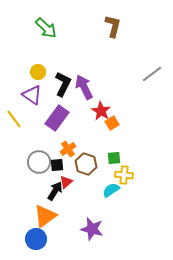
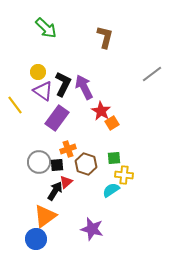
brown L-shape: moved 8 px left, 11 px down
purple triangle: moved 11 px right, 4 px up
yellow line: moved 1 px right, 14 px up
orange cross: rotated 14 degrees clockwise
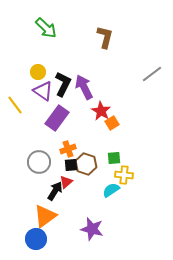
black square: moved 14 px right
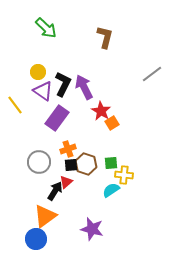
green square: moved 3 px left, 5 px down
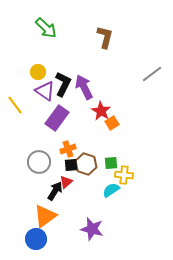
purple triangle: moved 2 px right
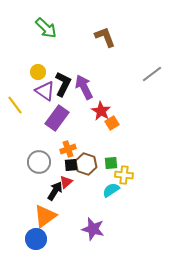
brown L-shape: rotated 35 degrees counterclockwise
purple star: moved 1 px right
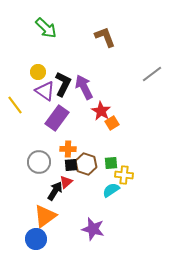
orange cross: rotated 21 degrees clockwise
